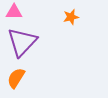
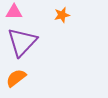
orange star: moved 9 px left, 2 px up
orange semicircle: rotated 20 degrees clockwise
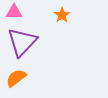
orange star: rotated 21 degrees counterclockwise
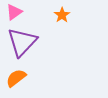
pink triangle: rotated 36 degrees counterclockwise
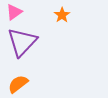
orange semicircle: moved 2 px right, 6 px down
